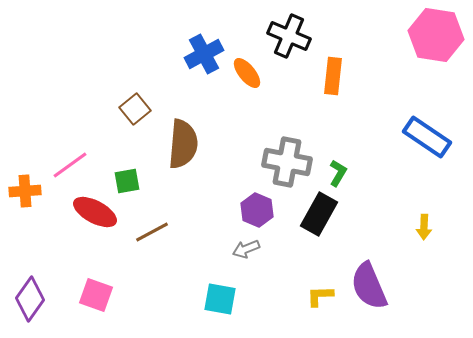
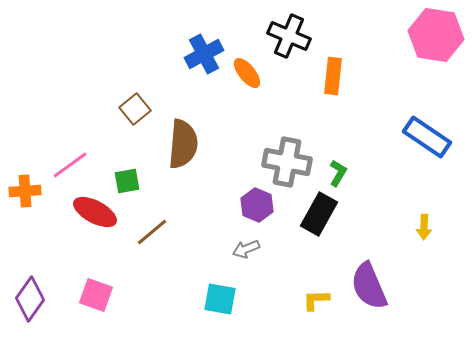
purple hexagon: moved 5 px up
brown line: rotated 12 degrees counterclockwise
yellow L-shape: moved 4 px left, 4 px down
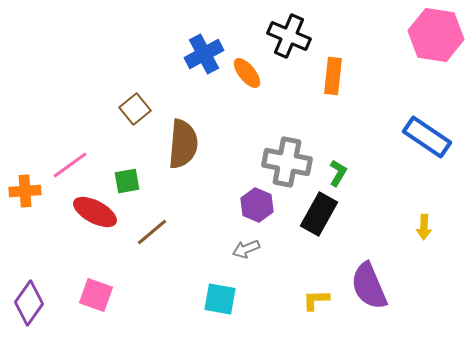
purple diamond: moved 1 px left, 4 px down
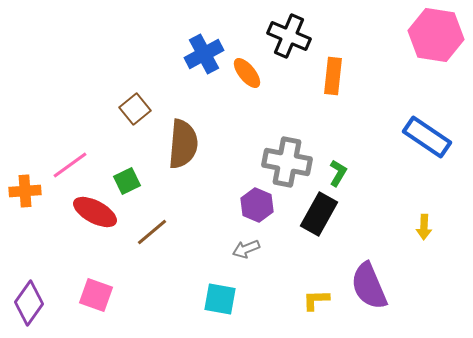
green square: rotated 16 degrees counterclockwise
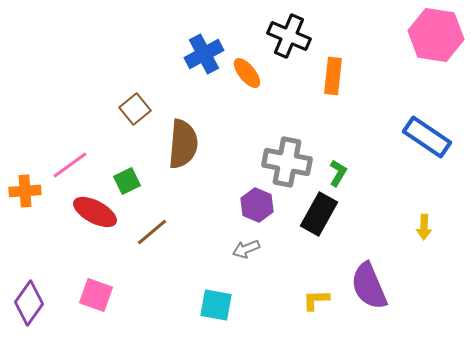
cyan square: moved 4 px left, 6 px down
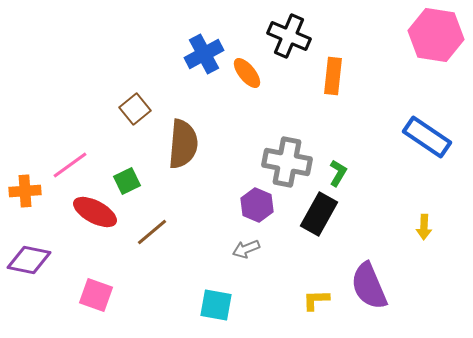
purple diamond: moved 43 px up; rotated 66 degrees clockwise
